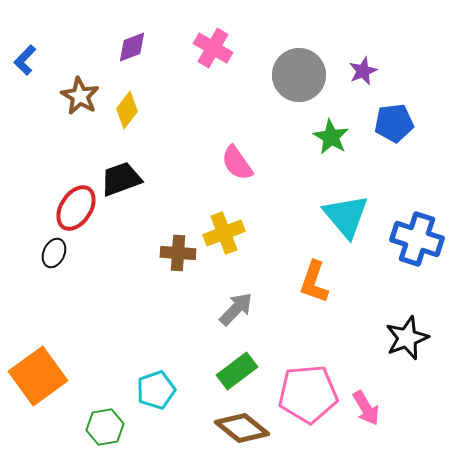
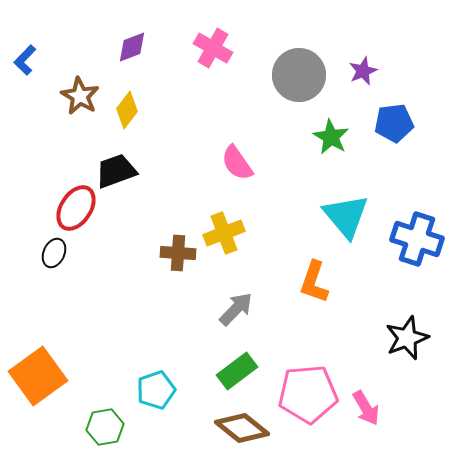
black trapezoid: moved 5 px left, 8 px up
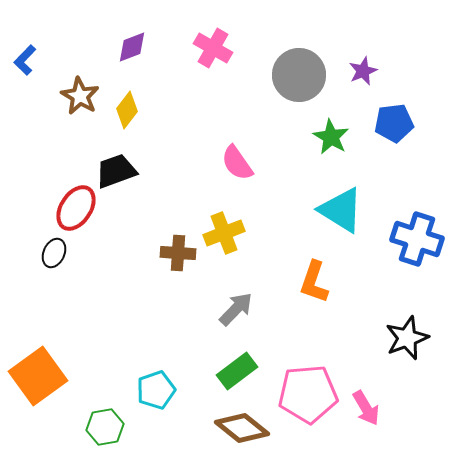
cyan triangle: moved 5 px left, 6 px up; rotated 18 degrees counterclockwise
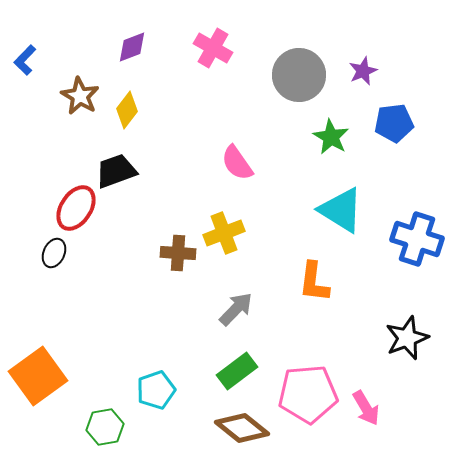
orange L-shape: rotated 12 degrees counterclockwise
